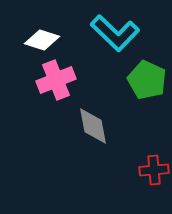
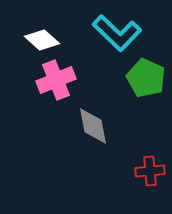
cyan L-shape: moved 2 px right
white diamond: rotated 24 degrees clockwise
green pentagon: moved 1 px left, 2 px up
red cross: moved 4 px left, 1 px down
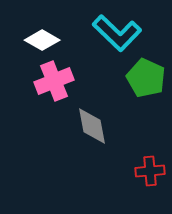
white diamond: rotated 12 degrees counterclockwise
pink cross: moved 2 px left, 1 px down
gray diamond: moved 1 px left
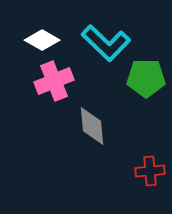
cyan L-shape: moved 11 px left, 10 px down
green pentagon: rotated 24 degrees counterclockwise
gray diamond: rotated 6 degrees clockwise
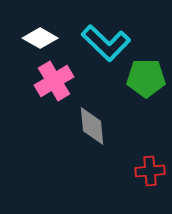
white diamond: moved 2 px left, 2 px up
pink cross: rotated 9 degrees counterclockwise
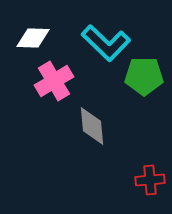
white diamond: moved 7 px left; rotated 28 degrees counterclockwise
green pentagon: moved 2 px left, 2 px up
red cross: moved 9 px down
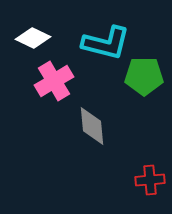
white diamond: rotated 24 degrees clockwise
cyan L-shape: rotated 30 degrees counterclockwise
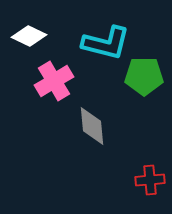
white diamond: moved 4 px left, 2 px up
